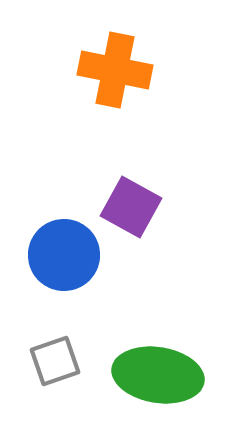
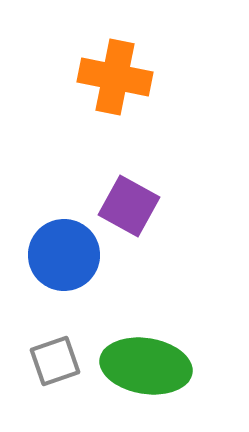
orange cross: moved 7 px down
purple square: moved 2 px left, 1 px up
green ellipse: moved 12 px left, 9 px up
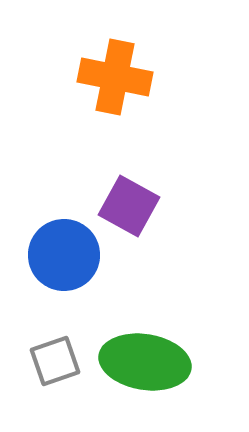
green ellipse: moved 1 px left, 4 px up
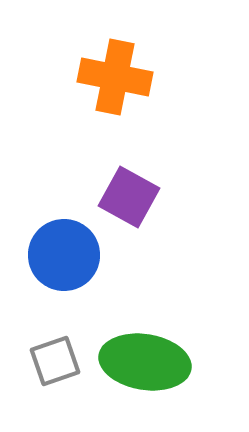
purple square: moved 9 px up
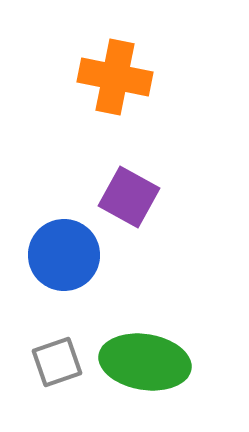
gray square: moved 2 px right, 1 px down
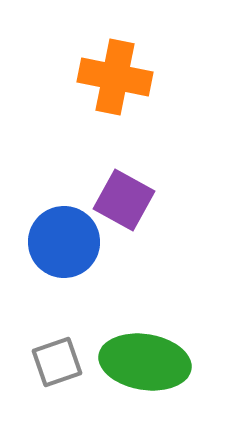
purple square: moved 5 px left, 3 px down
blue circle: moved 13 px up
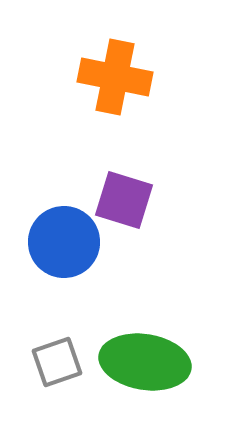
purple square: rotated 12 degrees counterclockwise
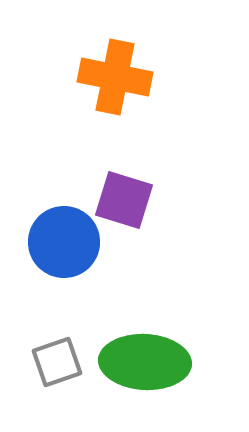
green ellipse: rotated 6 degrees counterclockwise
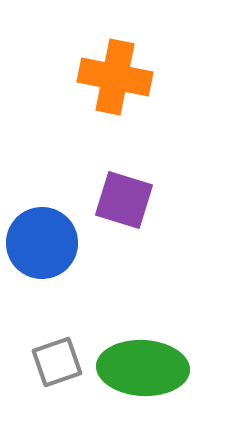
blue circle: moved 22 px left, 1 px down
green ellipse: moved 2 px left, 6 px down
